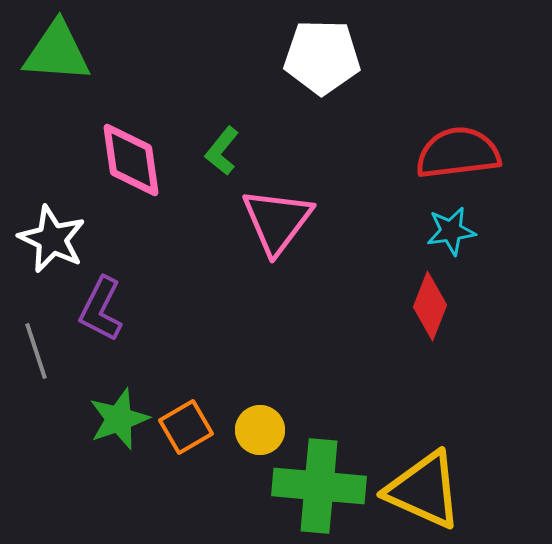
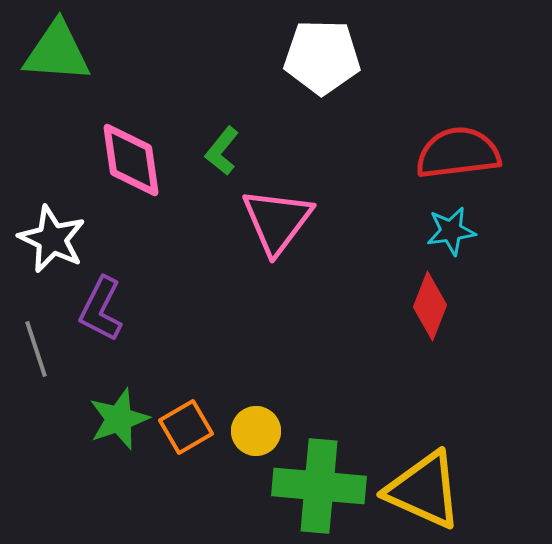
gray line: moved 2 px up
yellow circle: moved 4 px left, 1 px down
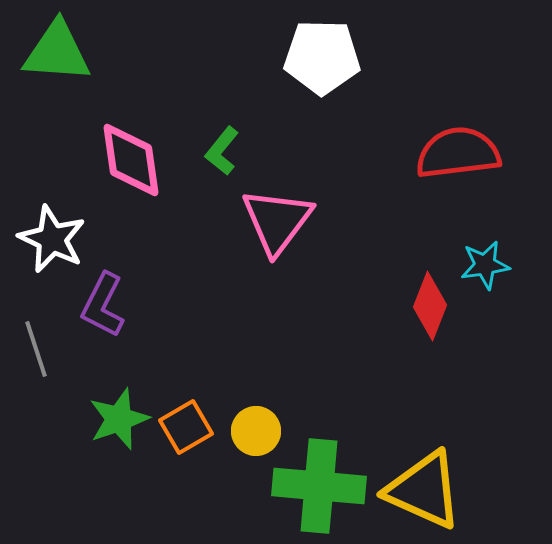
cyan star: moved 34 px right, 34 px down
purple L-shape: moved 2 px right, 4 px up
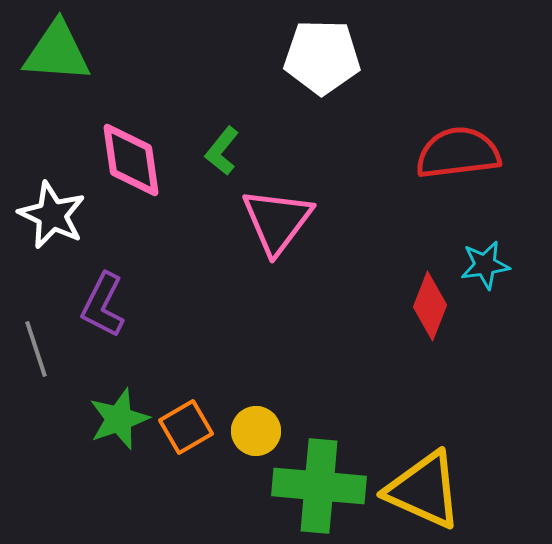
white star: moved 24 px up
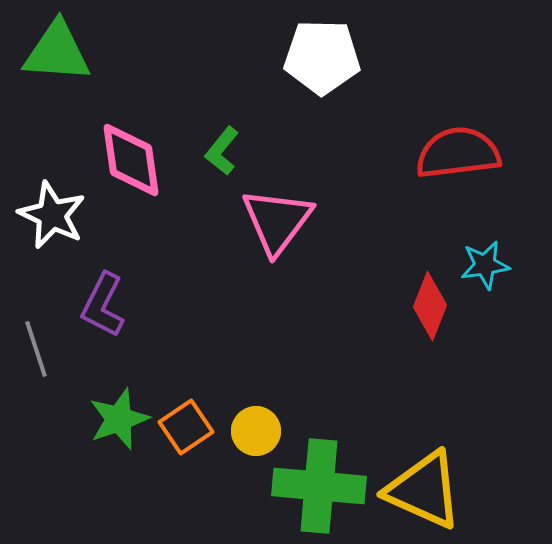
orange square: rotated 4 degrees counterclockwise
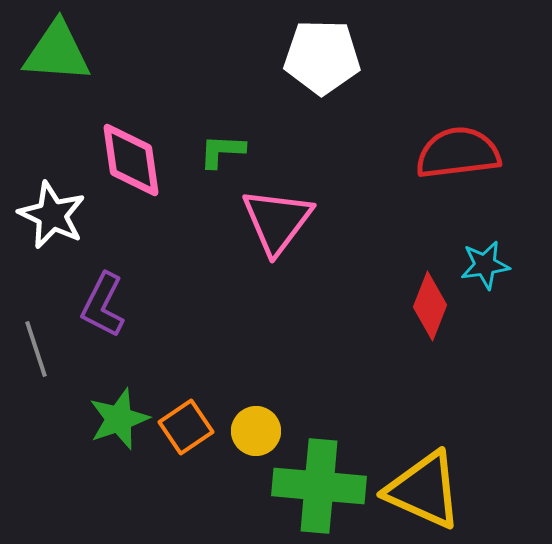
green L-shape: rotated 54 degrees clockwise
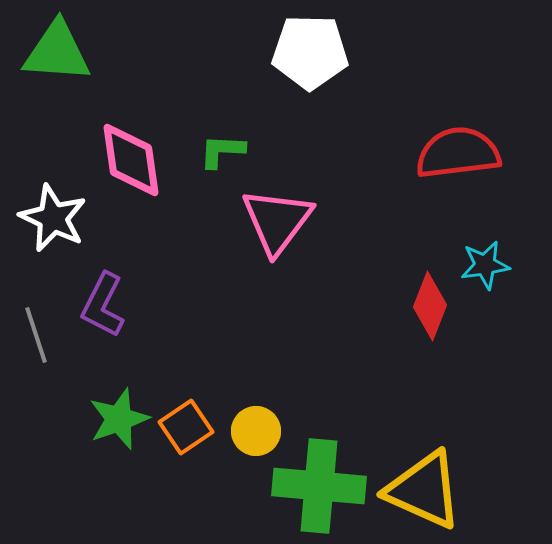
white pentagon: moved 12 px left, 5 px up
white star: moved 1 px right, 3 px down
gray line: moved 14 px up
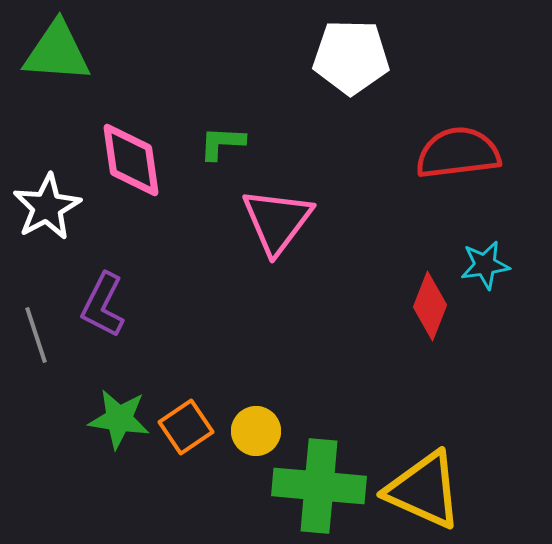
white pentagon: moved 41 px right, 5 px down
green L-shape: moved 8 px up
white star: moved 6 px left, 11 px up; rotated 18 degrees clockwise
green star: rotated 28 degrees clockwise
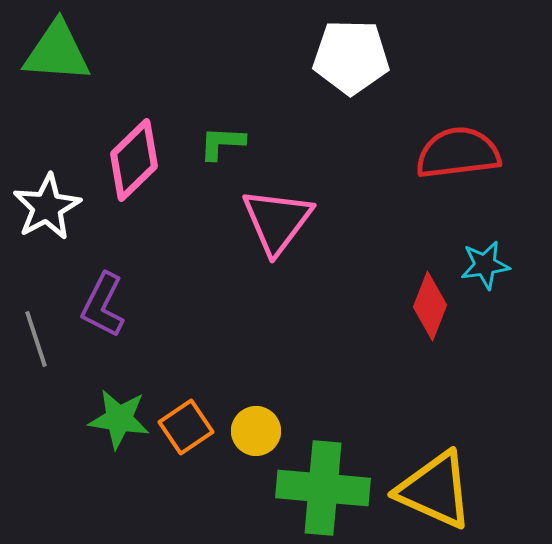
pink diamond: moved 3 px right; rotated 54 degrees clockwise
gray line: moved 4 px down
green cross: moved 4 px right, 2 px down
yellow triangle: moved 11 px right
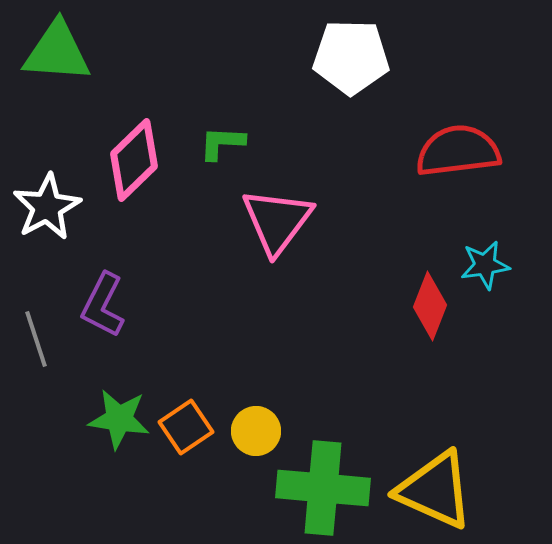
red semicircle: moved 2 px up
